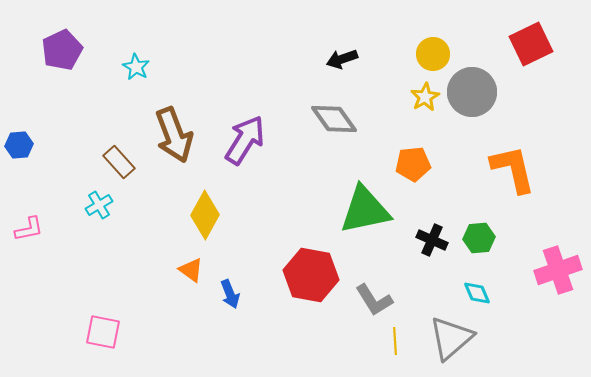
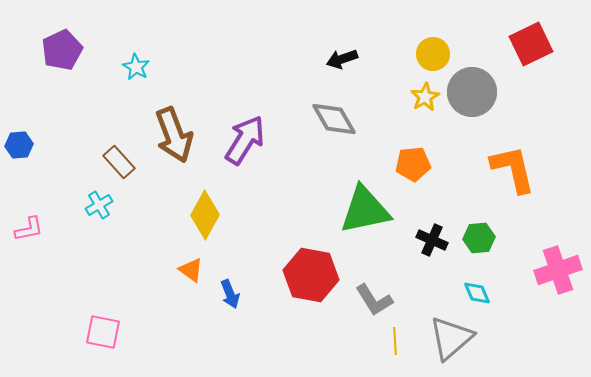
gray diamond: rotated 6 degrees clockwise
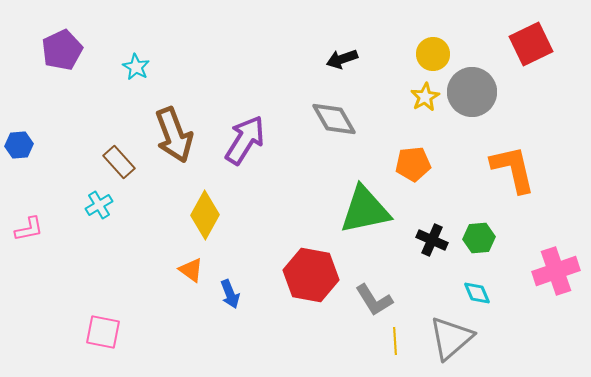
pink cross: moved 2 px left, 1 px down
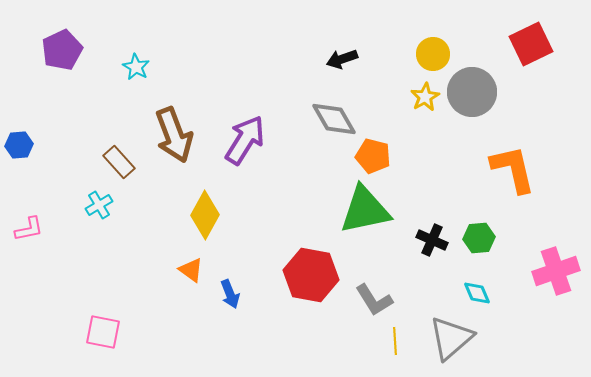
orange pentagon: moved 40 px left, 8 px up; rotated 20 degrees clockwise
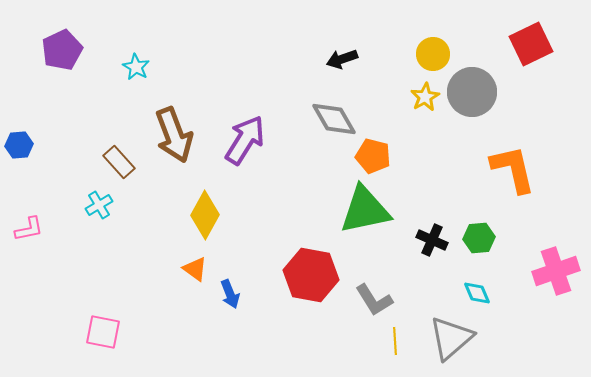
orange triangle: moved 4 px right, 1 px up
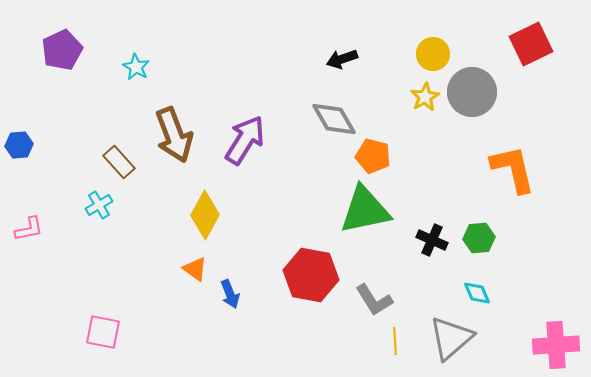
pink cross: moved 74 px down; rotated 15 degrees clockwise
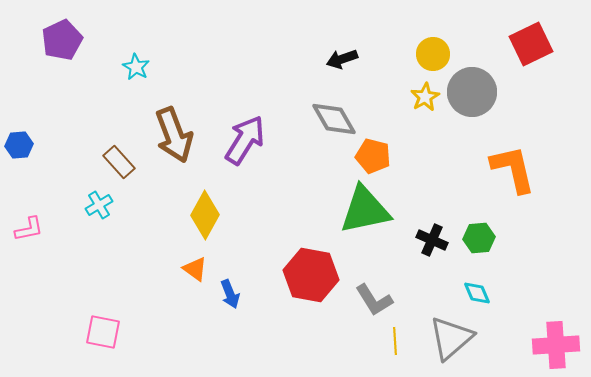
purple pentagon: moved 10 px up
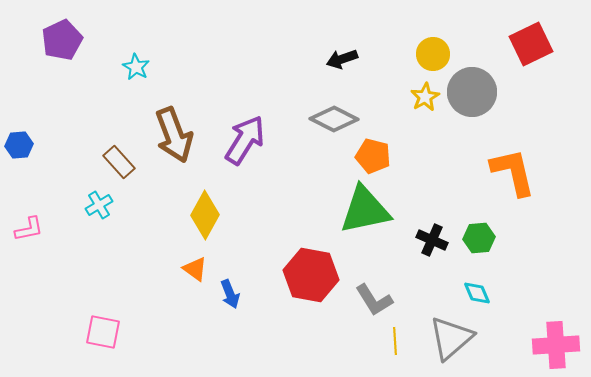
gray diamond: rotated 33 degrees counterclockwise
orange L-shape: moved 3 px down
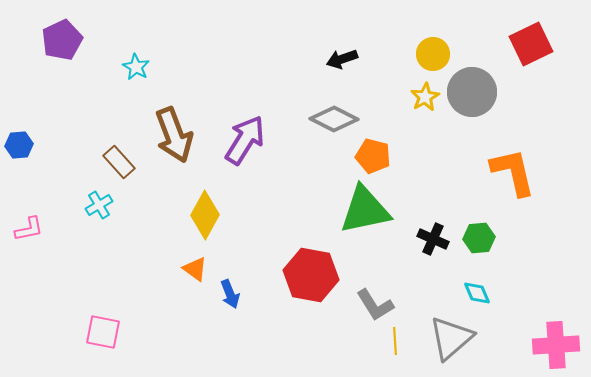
black cross: moved 1 px right, 1 px up
gray L-shape: moved 1 px right, 5 px down
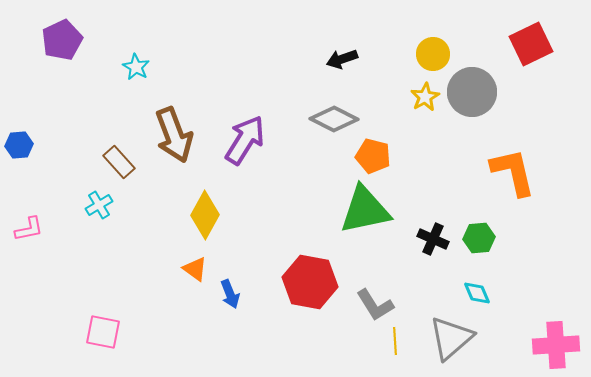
red hexagon: moved 1 px left, 7 px down
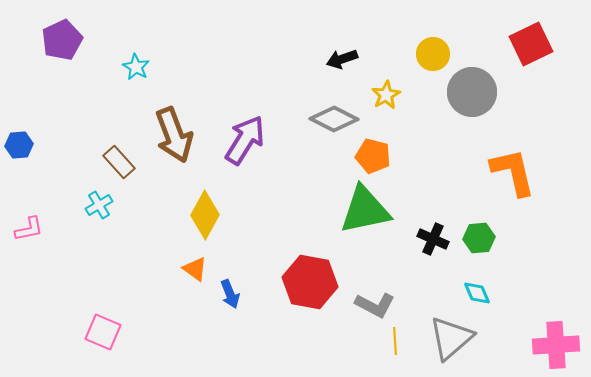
yellow star: moved 39 px left, 2 px up
gray L-shape: rotated 30 degrees counterclockwise
pink square: rotated 12 degrees clockwise
